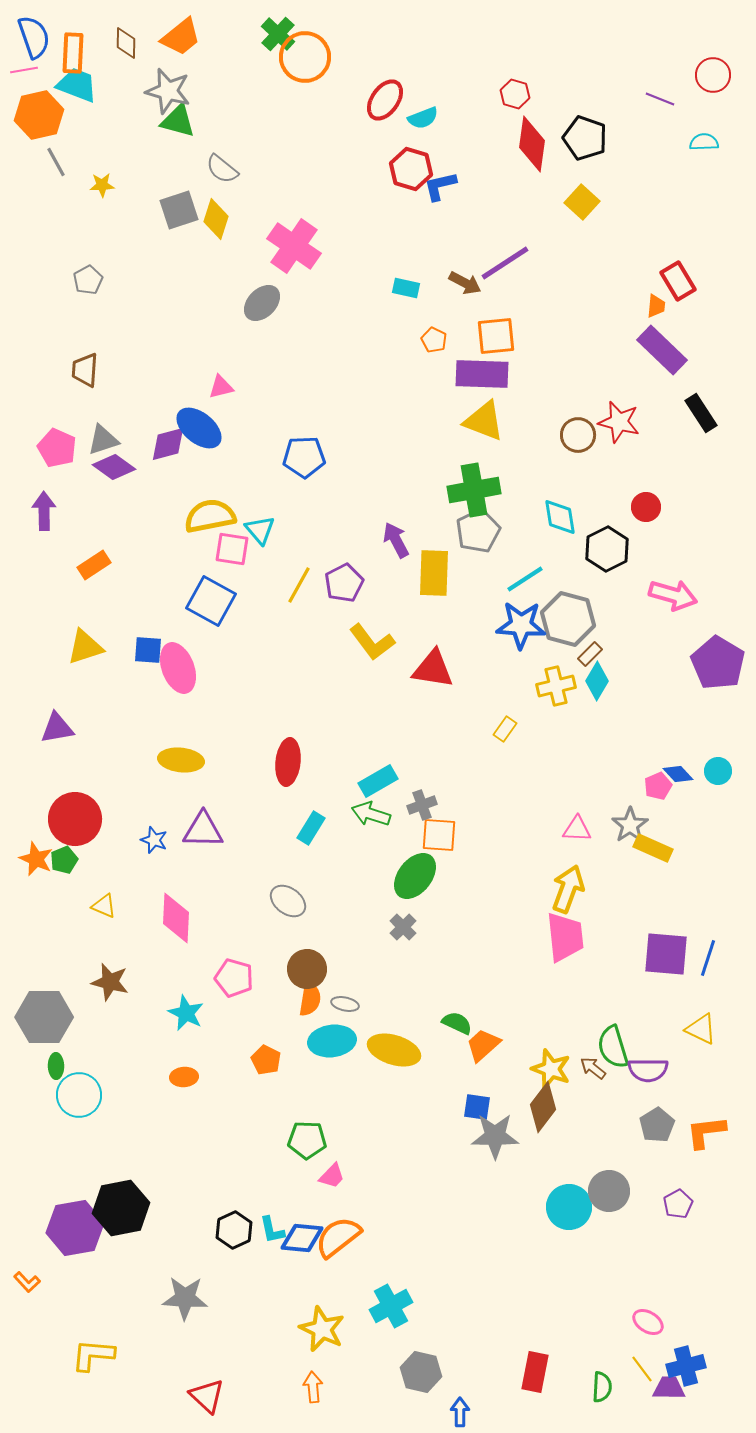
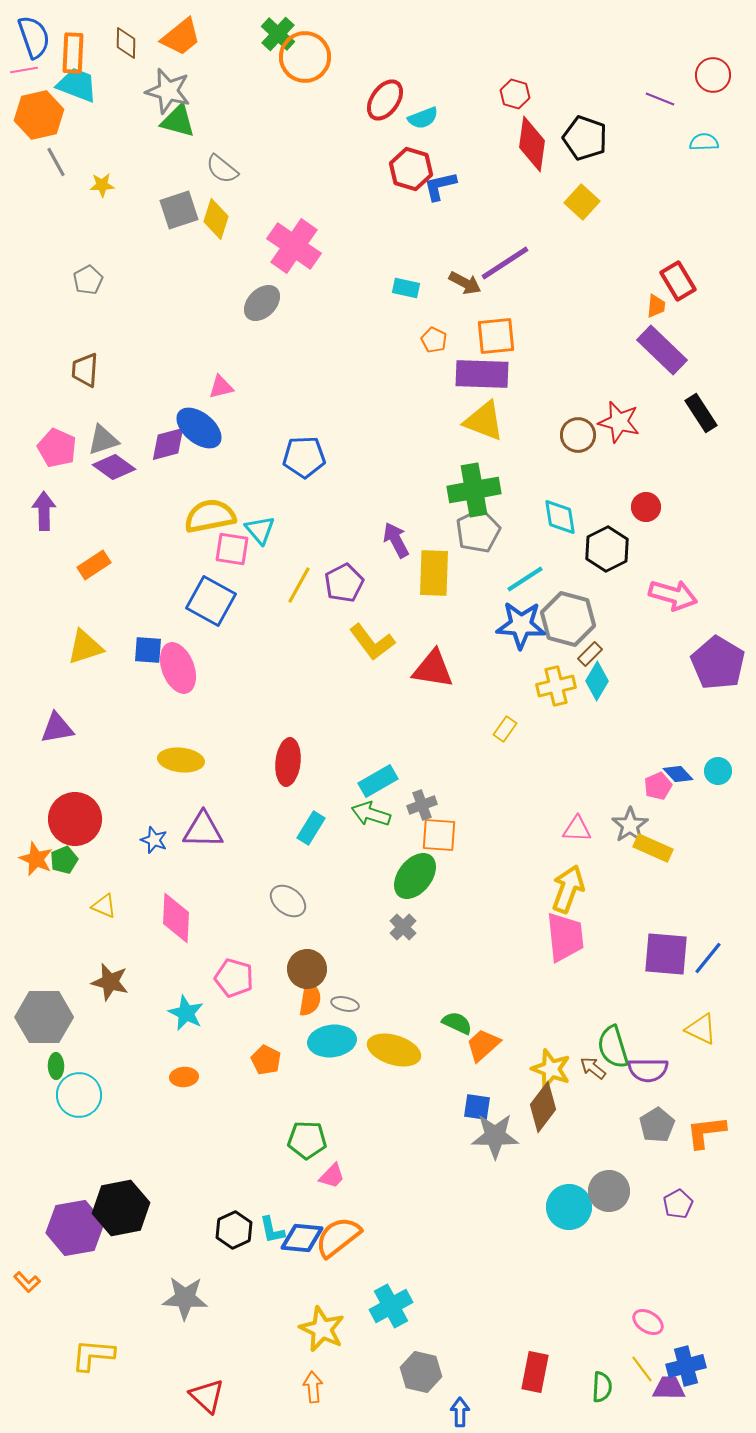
blue line at (708, 958): rotated 21 degrees clockwise
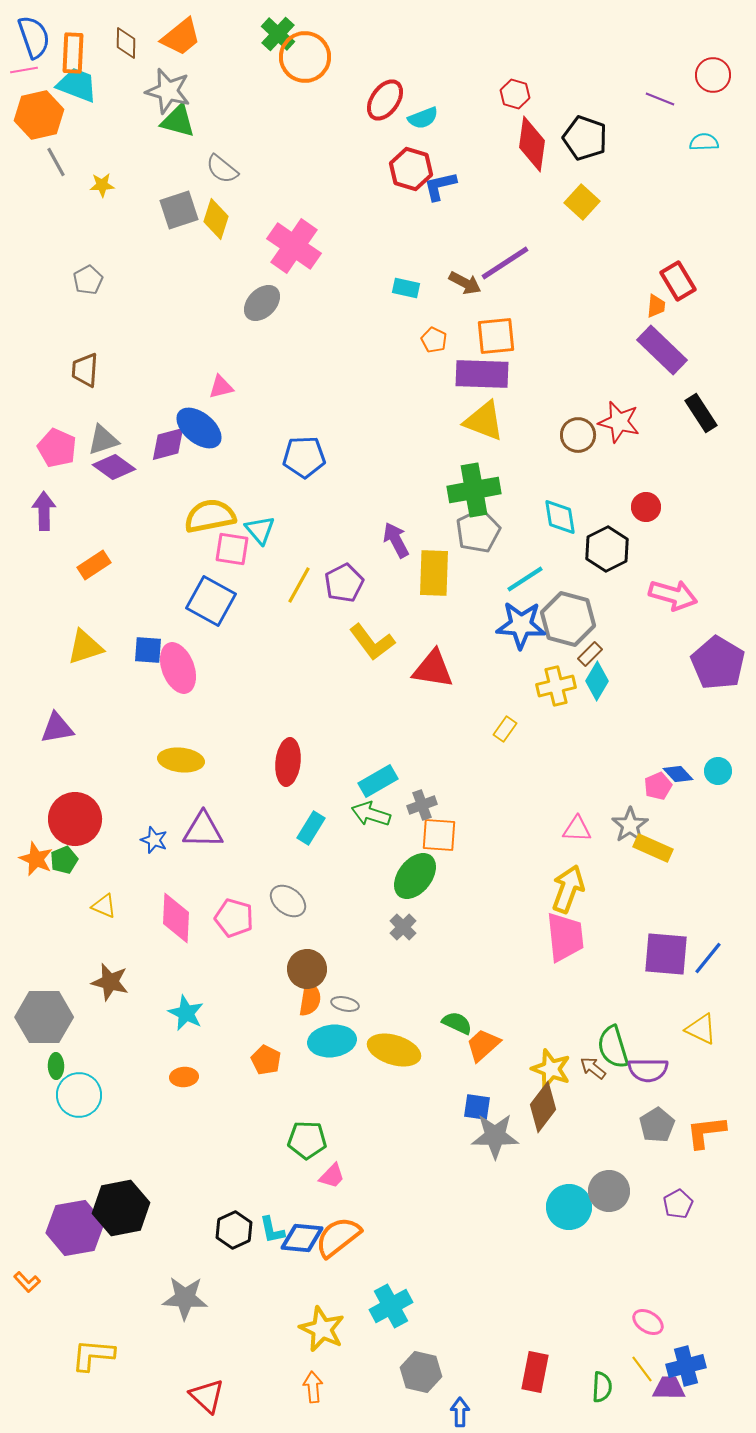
pink pentagon at (234, 978): moved 60 px up
